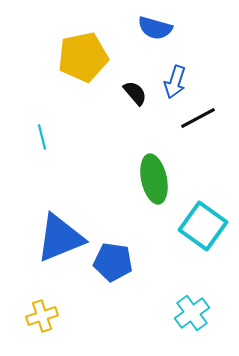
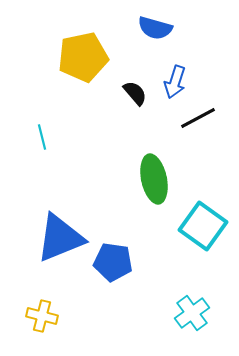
yellow cross: rotated 32 degrees clockwise
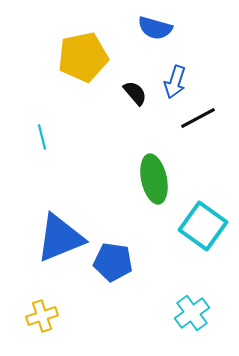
yellow cross: rotated 32 degrees counterclockwise
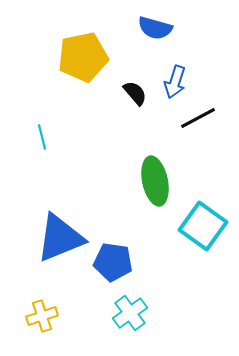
green ellipse: moved 1 px right, 2 px down
cyan cross: moved 62 px left
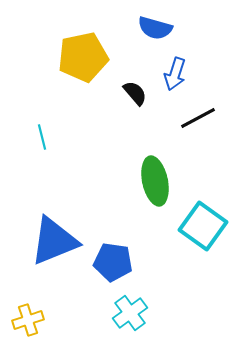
blue arrow: moved 8 px up
blue triangle: moved 6 px left, 3 px down
yellow cross: moved 14 px left, 4 px down
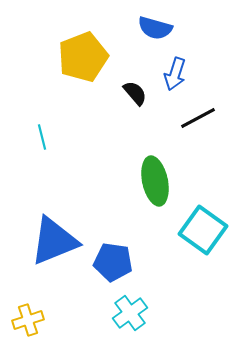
yellow pentagon: rotated 9 degrees counterclockwise
cyan square: moved 4 px down
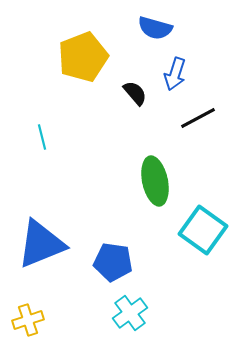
blue triangle: moved 13 px left, 3 px down
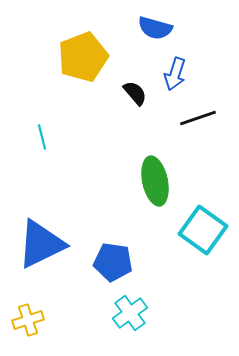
black line: rotated 9 degrees clockwise
blue triangle: rotated 4 degrees counterclockwise
